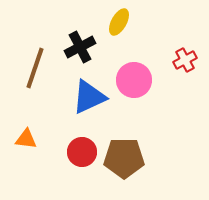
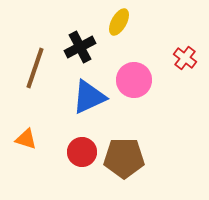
red cross: moved 2 px up; rotated 25 degrees counterclockwise
orange triangle: rotated 10 degrees clockwise
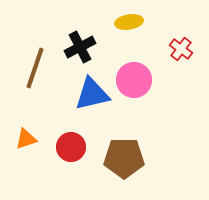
yellow ellipse: moved 10 px right; rotated 52 degrees clockwise
red cross: moved 4 px left, 9 px up
blue triangle: moved 3 px right, 3 px up; rotated 12 degrees clockwise
orange triangle: rotated 35 degrees counterclockwise
red circle: moved 11 px left, 5 px up
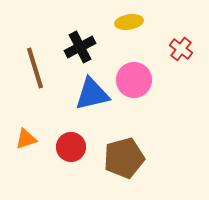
brown line: rotated 36 degrees counterclockwise
brown pentagon: rotated 15 degrees counterclockwise
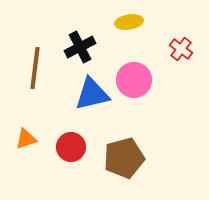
brown line: rotated 24 degrees clockwise
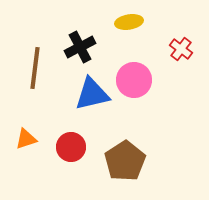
brown pentagon: moved 1 px right, 3 px down; rotated 18 degrees counterclockwise
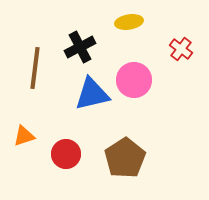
orange triangle: moved 2 px left, 3 px up
red circle: moved 5 px left, 7 px down
brown pentagon: moved 3 px up
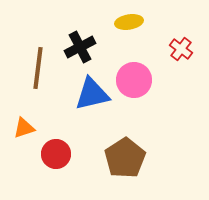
brown line: moved 3 px right
orange triangle: moved 8 px up
red circle: moved 10 px left
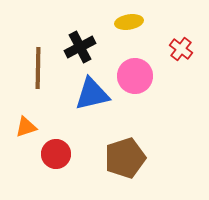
brown line: rotated 6 degrees counterclockwise
pink circle: moved 1 px right, 4 px up
orange triangle: moved 2 px right, 1 px up
brown pentagon: rotated 15 degrees clockwise
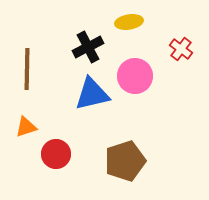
black cross: moved 8 px right
brown line: moved 11 px left, 1 px down
brown pentagon: moved 3 px down
